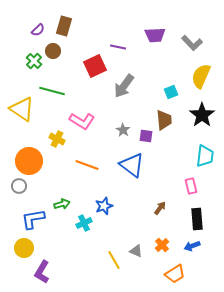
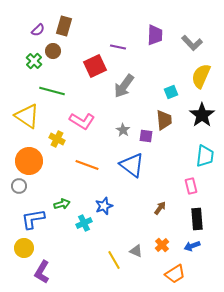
purple trapezoid: rotated 85 degrees counterclockwise
yellow triangle: moved 5 px right, 7 px down
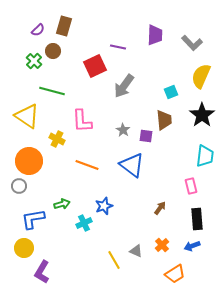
pink L-shape: rotated 55 degrees clockwise
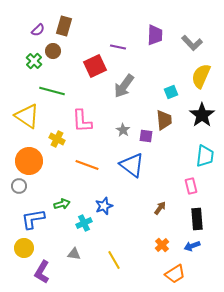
gray triangle: moved 62 px left, 3 px down; rotated 16 degrees counterclockwise
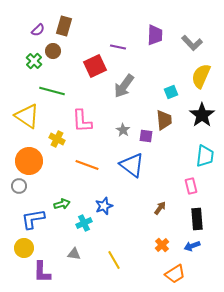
purple L-shape: rotated 30 degrees counterclockwise
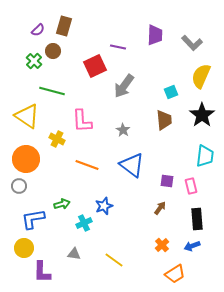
purple square: moved 21 px right, 45 px down
orange circle: moved 3 px left, 2 px up
yellow line: rotated 24 degrees counterclockwise
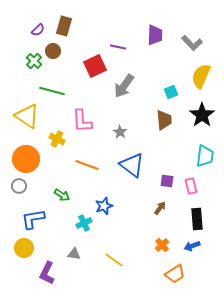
gray star: moved 3 px left, 2 px down
green arrow: moved 9 px up; rotated 49 degrees clockwise
purple L-shape: moved 5 px right, 1 px down; rotated 25 degrees clockwise
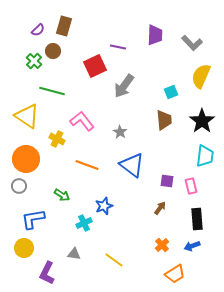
black star: moved 6 px down
pink L-shape: rotated 145 degrees clockwise
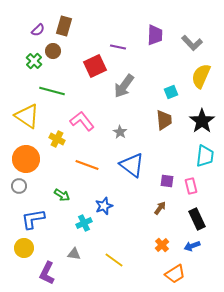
black rectangle: rotated 20 degrees counterclockwise
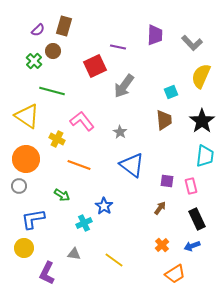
orange line: moved 8 px left
blue star: rotated 18 degrees counterclockwise
